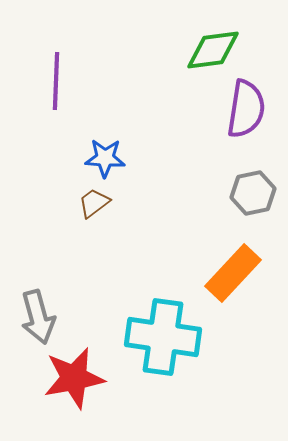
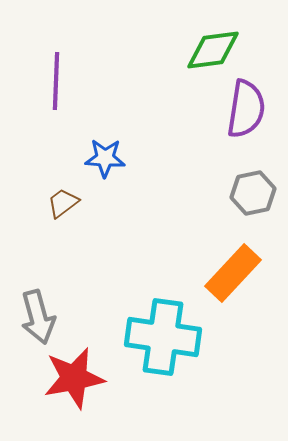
brown trapezoid: moved 31 px left
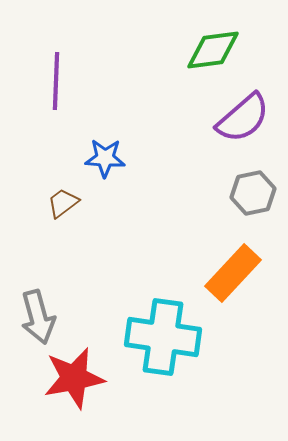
purple semicircle: moved 3 px left, 9 px down; rotated 40 degrees clockwise
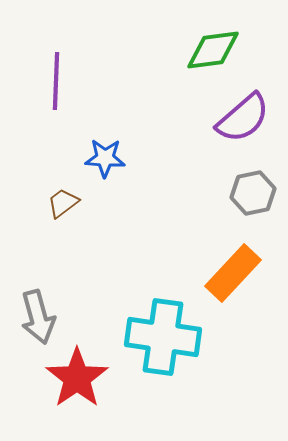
red star: moved 3 px right; rotated 24 degrees counterclockwise
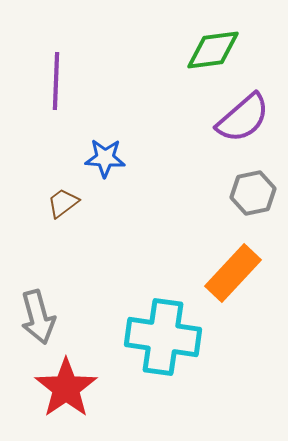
red star: moved 11 px left, 10 px down
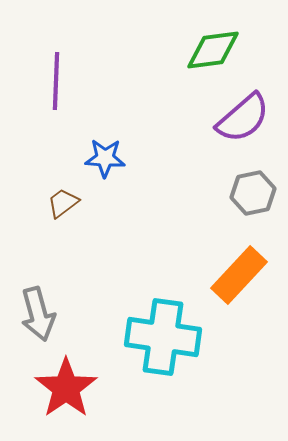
orange rectangle: moved 6 px right, 2 px down
gray arrow: moved 3 px up
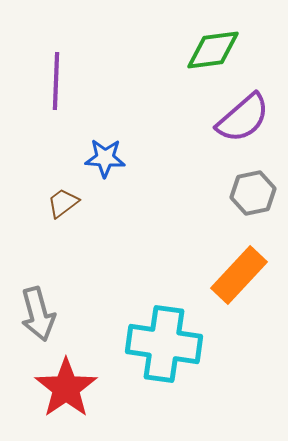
cyan cross: moved 1 px right, 7 px down
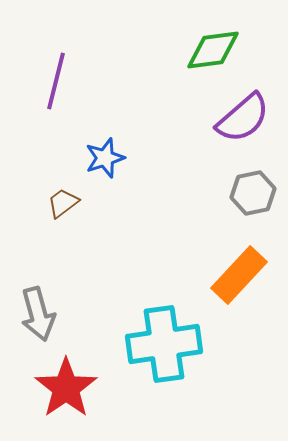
purple line: rotated 12 degrees clockwise
blue star: rotated 21 degrees counterclockwise
cyan cross: rotated 16 degrees counterclockwise
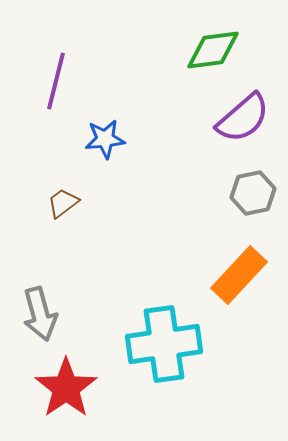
blue star: moved 19 px up; rotated 12 degrees clockwise
gray arrow: moved 2 px right
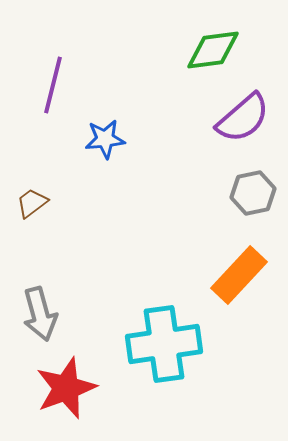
purple line: moved 3 px left, 4 px down
brown trapezoid: moved 31 px left
red star: rotated 14 degrees clockwise
